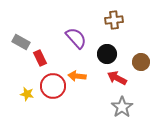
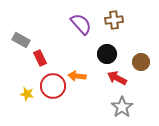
purple semicircle: moved 5 px right, 14 px up
gray rectangle: moved 2 px up
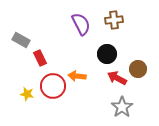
purple semicircle: rotated 15 degrees clockwise
brown circle: moved 3 px left, 7 px down
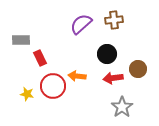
purple semicircle: rotated 105 degrees counterclockwise
gray rectangle: rotated 30 degrees counterclockwise
red arrow: moved 4 px left; rotated 36 degrees counterclockwise
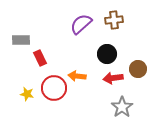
red circle: moved 1 px right, 2 px down
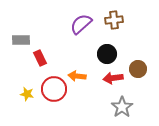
red circle: moved 1 px down
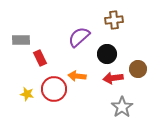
purple semicircle: moved 2 px left, 13 px down
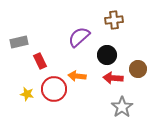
gray rectangle: moved 2 px left, 2 px down; rotated 12 degrees counterclockwise
black circle: moved 1 px down
red rectangle: moved 3 px down
red arrow: rotated 12 degrees clockwise
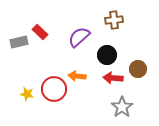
red rectangle: moved 29 px up; rotated 21 degrees counterclockwise
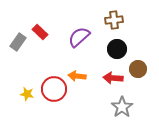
gray rectangle: moved 1 px left; rotated 42 degrees counterclockwise
black circle: moved 10 px right, 6 px up
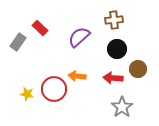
red rectangle: moved 4 px up
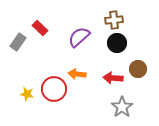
black circle: moved 6 px up
orange arrow: moved 2 px up
